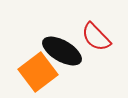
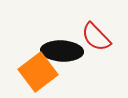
black ellipse: rotated 27 degrees counterclockwise
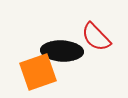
orange square: rotated 18 degrees clockwise
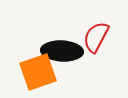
red semicircle: rotated 72 degrees clockwise
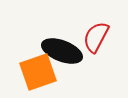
black ellipse: rotated 18 degrees clockwise
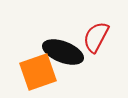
black ellipse: moved 1 px right, 1 px down
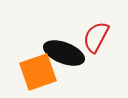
black ellipse: moved 1 px right, 1 px down
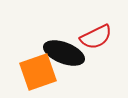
red semicircle: rotated 144 degrees counterclockwise
